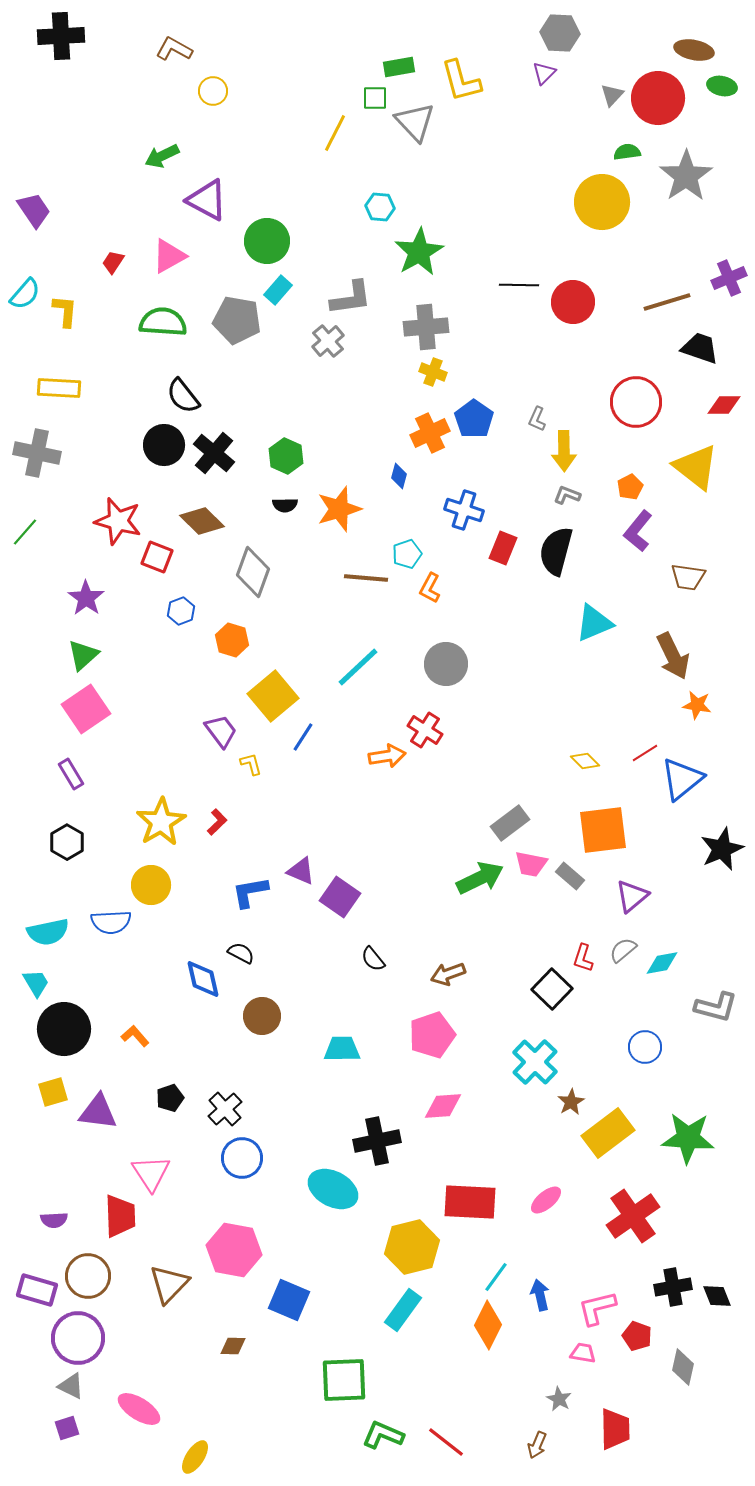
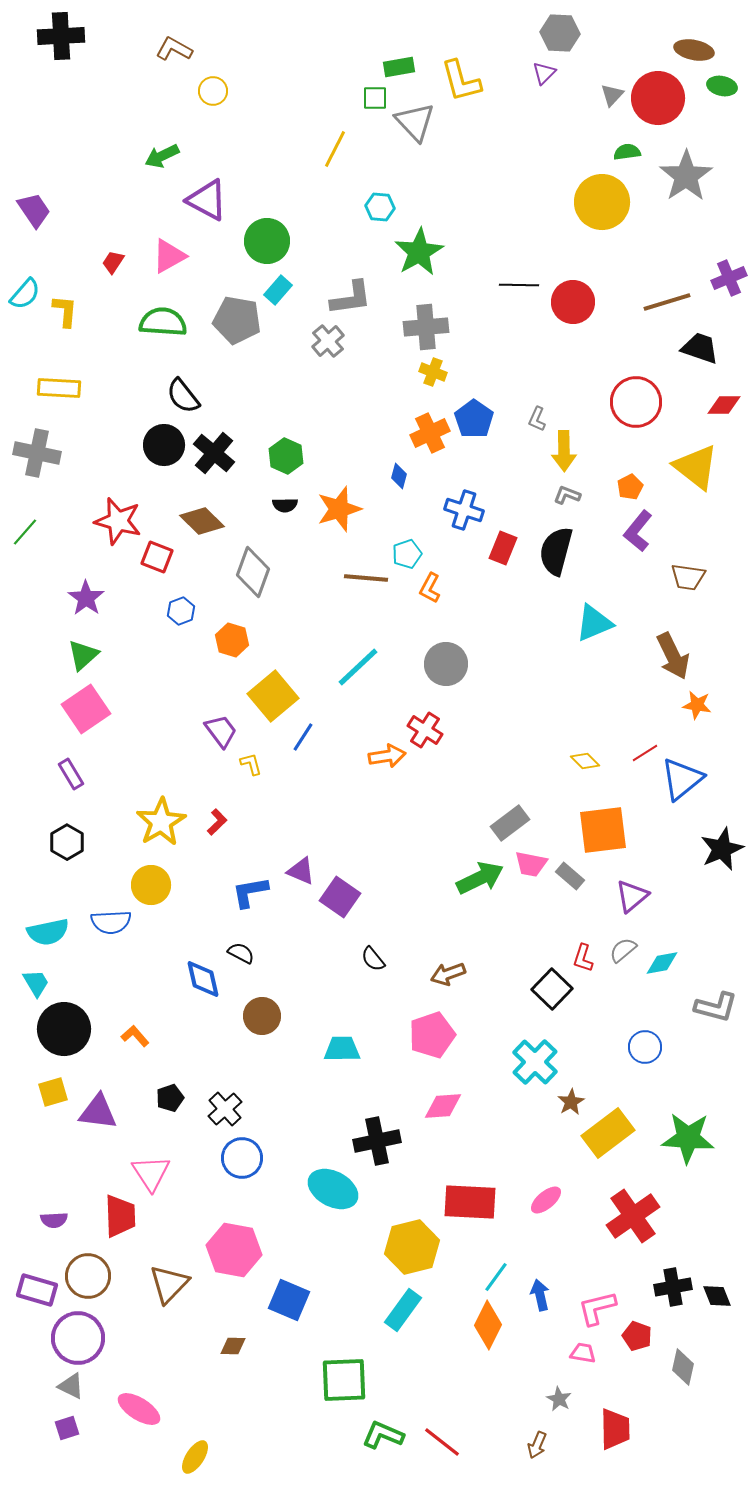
yellow line at (335, 133): moved 16 px down
red line at (446, 1442): moved 4 px left
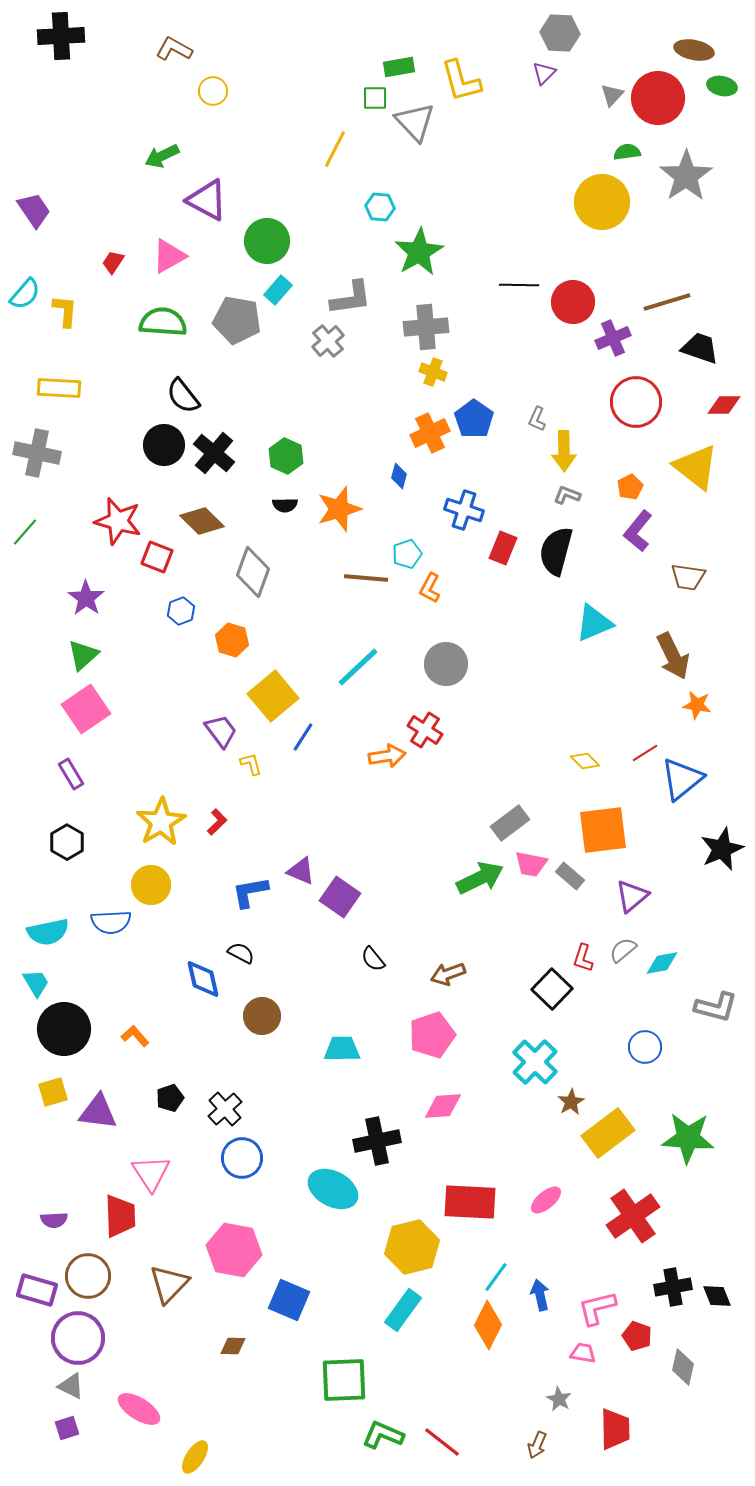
purple cross at (729, 278): moved 116 px left, 60 px down
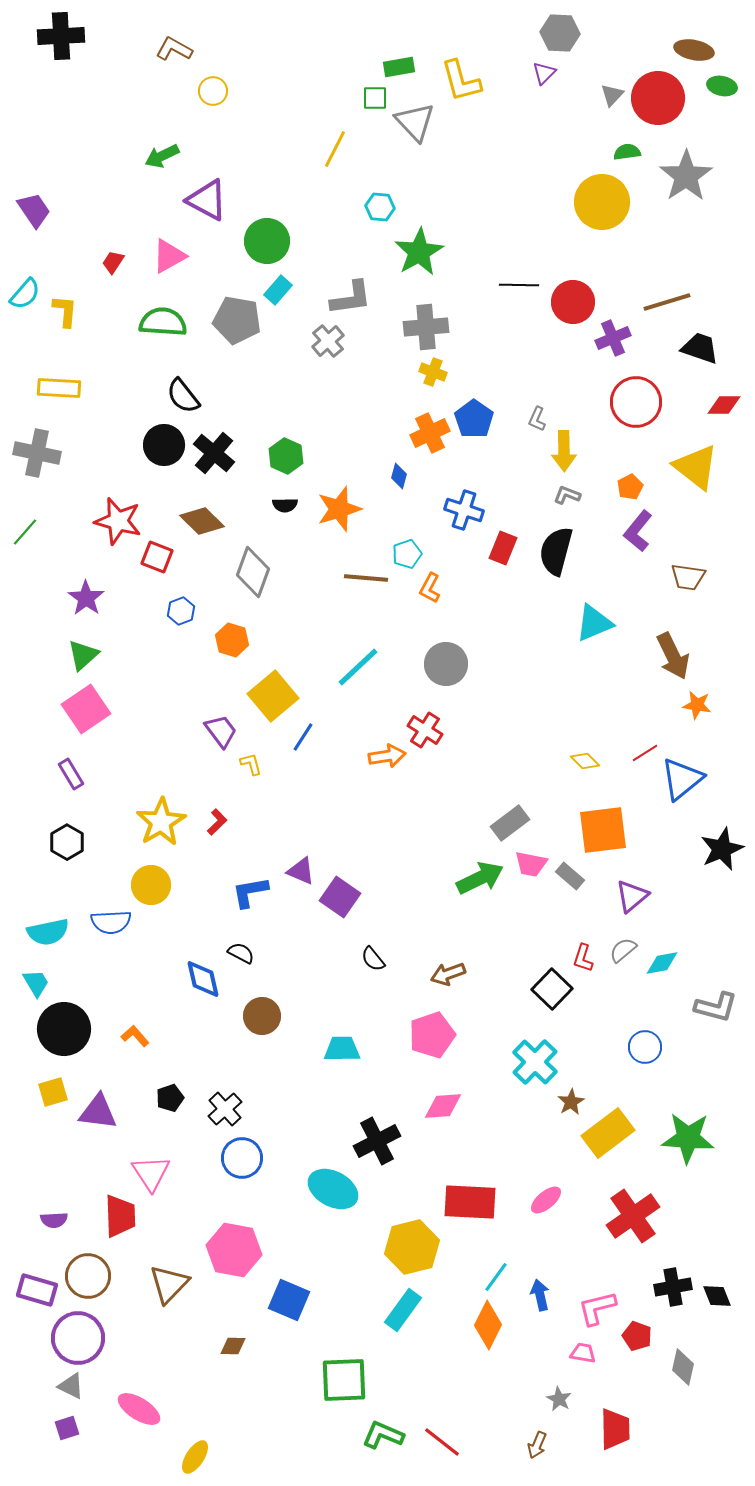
black cross at (377, 1141): rotated 15 degrees counterclockwise
